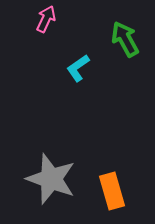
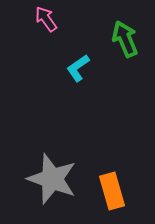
pink arrow: rotated 60 degrees counterclockwise
green arrow: rotated 6 degrees clockwise
gray star: moved 1 px right
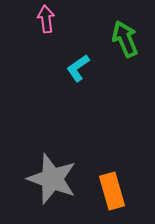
pink arrow: rotated 28 degrees clockwise
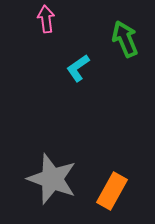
orange rectangle: rotated 45 degrees clockwise
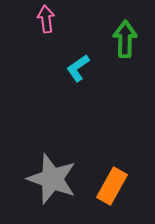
green arrow: rotated 24 degrees clockwise
orange rectangle: moved 5 px up
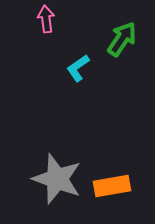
green arrow: moved 3 px left; rotated 33 degrees clockwise
gray star: moved 5 px right
orange rectangle: rotated 51 degrees clockwise
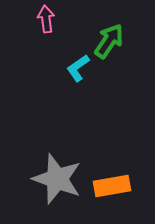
green arrow: moved 13 px left, 2 px down
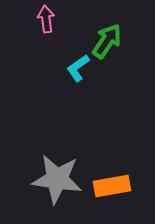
green arrow: moved 2 px left
gray star: rotated 12 degrees counterclockwise
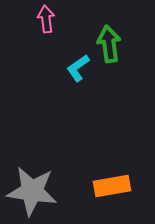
green arrow: moved 2 px right, 3 px down; rotated 42 degrees counterclockwise
gray star: moved 25 px left, 12 px down
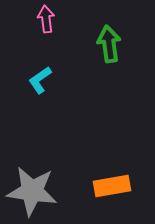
cyan L-shape: moved 38 px left, 12 px down
